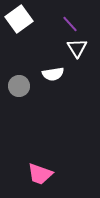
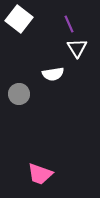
white square: rotated 16 degrees counterclockwise
purple line: moved 1 px left; rotated 18 degrees clockwise
gray circle: moved 8 px down
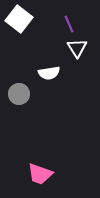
white semicircle: moved 4 px left, 1 px up
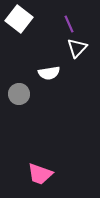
white triangle: rotated 15 degrees clockwise
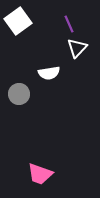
white square: moved 1 px left, 2 px down; rotated 16 degrees clockwise
